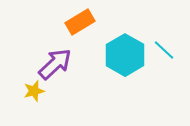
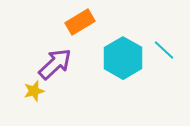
cyan hexagon: moved 2 px left, 3 px down
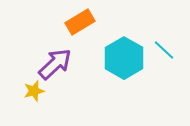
cyan hexagon: moved 1 px right
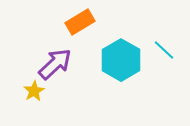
cyan hexagon: moved 3 px left, 2 px down
yellow star: rotated 15 degrees counterclockwise
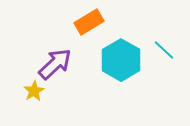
orange rectangle: moved 9 px right
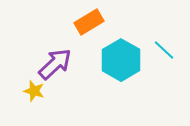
yellow star: rotated 25 degrees counterclockwise
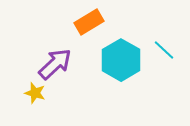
yellow star: moved 1 px right, 2 px down
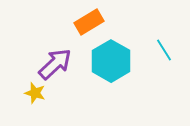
cyan line: rotated 15 degrees clockwise
cyan hexagon: moved 10 px left, 1 px down
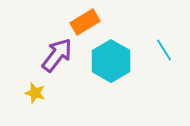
orange rectangle: moved 4 px left
purple arrow: moved 2 px right, 9 px up; rotated 9 degrees counterclockwise
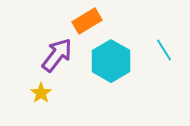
orange rectangle: moved 2 px right, 1 px up
yellow star: moved 6 px right; rotated 20 degrees clockwise
